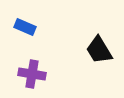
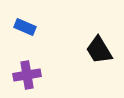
purple cross: moved 5 px left, 1 px down; rotated 20 degrees counterclockwise
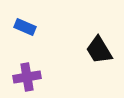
purple cross: moved 2 px down
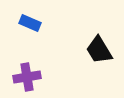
blue rectangle: moved 5 px right, 4 px up
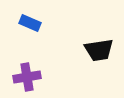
black trapezoid: rotated 68 degrees counterclockwise
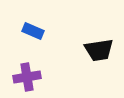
blue rectangle: moved 3 px right, 8 px down
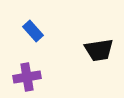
blue rectangle: rotated 25 degrees clockwise
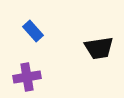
black trapezoid: moved 2 px up
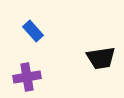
black trapezoid: moved 2 px right, 10 px down
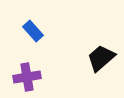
black trapezoid: rotated 148 degrees clockwise
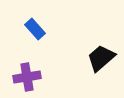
blue rectangle: moved 2 px right, 2 px up
